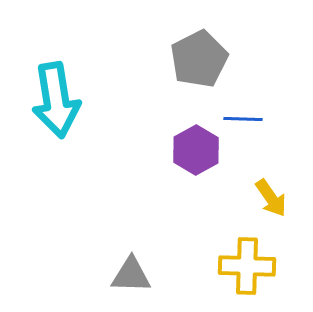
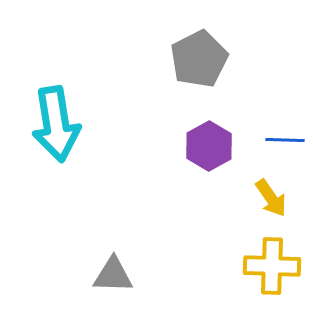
cyan arrow: moved 24 px down
blue line: moved 42 px right, 21 px down
purple hexagon: moved 13 px right, 4 px up
yellow cross: moved 25 px right
gray triangle: moved 18 px left
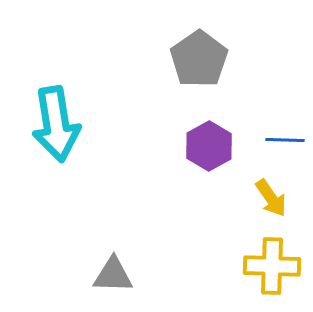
gray pentagon: rotated 8 degrees counterclockwise
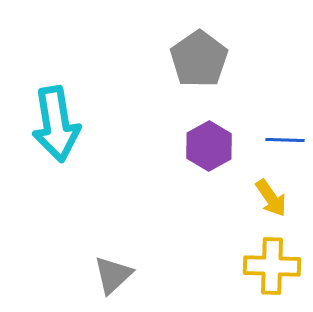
gray triangle: rotated 45 degrees counterclockwise
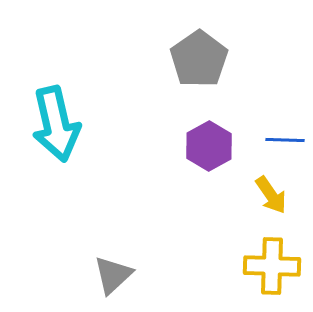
cyan arrow: rotated 4 degrees counterclockwise
yellow arrow: moved 3 px up
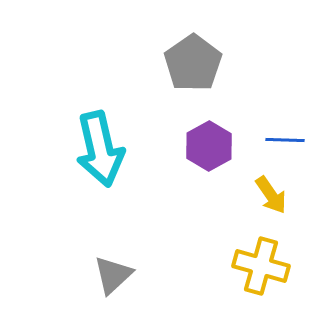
gray pentagon: moved 6 px left, 4 px down
cyan arrow: moved 44 px right, 25 px down
yellow cross: moved 11 px left; rotated 14 degrees clockwise
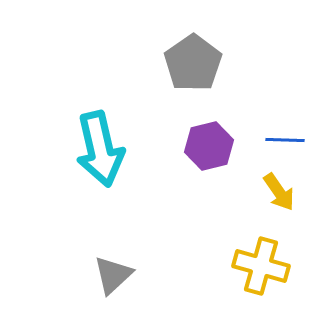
purple hexagon: rotated 15 degrees clockwise
yellow arrow: moved 8 px right, 3 px up
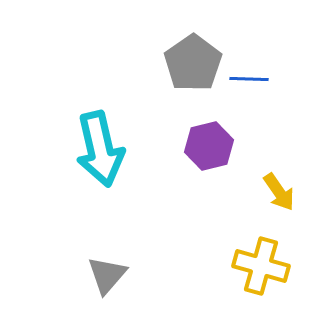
blue line: moved 36 px left, 61 px up
gray triangle: moved 6 px left; rotated 6 degrees counterclockwise
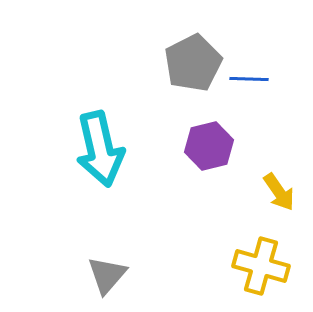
gray pentagon: rotated 8 degrees clockwise
